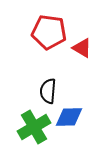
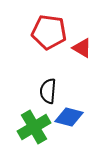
blue diamond: rotated 16 degrees clockwise
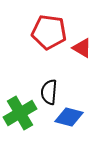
black semicircle: moved 1 px right, 1 px down
green cross: moved 14 px left, 14 px up
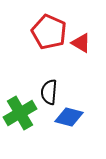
red pentagon: rotated 16 degrees clockwise
red triangle: moved 1 px left, 5 px up
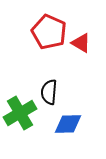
blue diamond: moved 1 px left, 7 px down; rotated 16 degrees counterclockwise
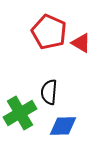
blue diamond: moved 5 px left, 2 px down
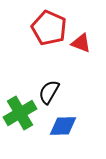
red pentagon: moved 4 px up
red triangle: rotated 10 degrees counterclockwise
black semicircle: rotated 25 degrees clockwise
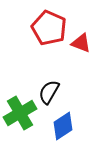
blue diamond: rotated 32 degrees counterclockwise
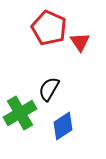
red triangle: moved 1 px left, 1 px up; rotated 35 degrees clockwise
black semicircle: moved 3 px up
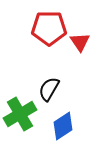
red pentagon: rotated 24 degrees counterclockwise
green cross: moved 1 px down
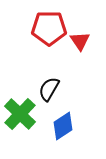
red triangle: moved 1 px up
green cross: rotated 16 degrees counterclockwise
